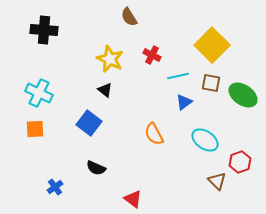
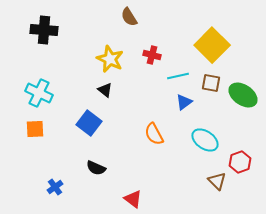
red cross: rotated 12 degrees counterclockwise
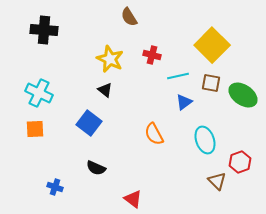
cyan ellipse: rotated 36 degrees clockwise
blue cross: rotated 35 degrees counterclockwise
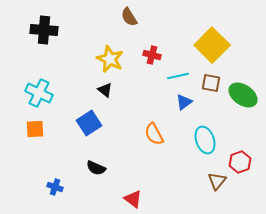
blue square: rotated 20 degrees clockwise
brown triangle: rotated 24 degrees clockwise
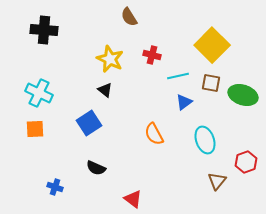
green ellipse: rotated 16 degrees counterclockwise
red hexagon: moved 6 px right
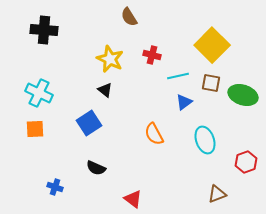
brown triangle: moved 13 px down; rotated 30 degrees clockwise
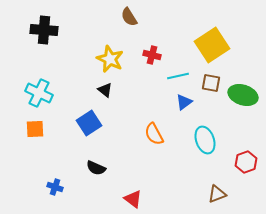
yellow square: rotated 12 degrees clockwise
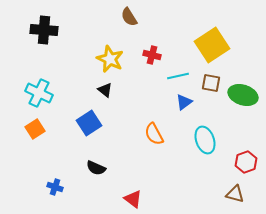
orange square: rotated 30 degrees counterclockwise
brown triangle: moved 18 px right; rotated 36 degrees clockwise
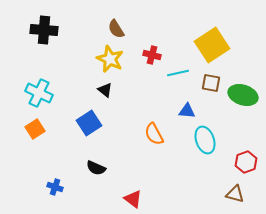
brown semicircle: moved 13 px left, 12 px down
cyan line: moved 3 px up
blue triangle: moved 3 px right, 9 px down; rotated 42 degrees clockwise
